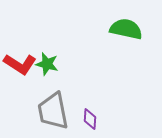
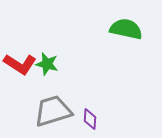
gray trapezoid: rotated 84 degrees clockwise
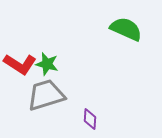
green semicircle: rotated 12 degrees clockwise
gray trapezoid: moved 7 px left, 16 px up
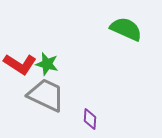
gray trapezoid: rotated 42 degrees clockwise
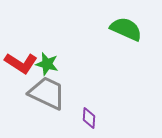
red L-shape: moved 1 px right, 1 px up
gray trapezoid: moved 1 px right, 2 px up
purple diamond: moved 1 px left, 1 px up
